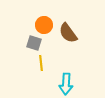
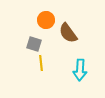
orange circle: moved 2 px right, 5 px up
gray square: moved 1 px down
cyan arrow: moved 14 px right, 14 px up
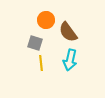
brown semicircle: moved 1 px up
gray square: moved 1 px right, 1 px up
cyan arrow: moved 10 px left, 10 px up; rotated 10 degrees clockwise
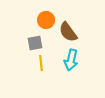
gray square: rotated 28 degrees counterclockwise
cyan arrow: moved 1 px right
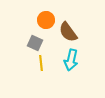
gray square: rotated 35 degrees clockwise
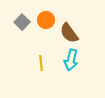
brown semicircle: moved 1 px right, 1 px down
gray square: moved 13 px left, 21 px up; rotated 21 degrees clockwise
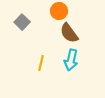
orange circle: moved 13 px right, 9 px up
yellow line: rotated 21 degrees clockwise
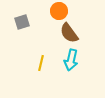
gray square: rotated 28 degrees clockwise
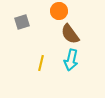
brown semicircle: moved 1 px right, 1 px down
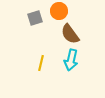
gray square: moved 13 px right, 4 px up
